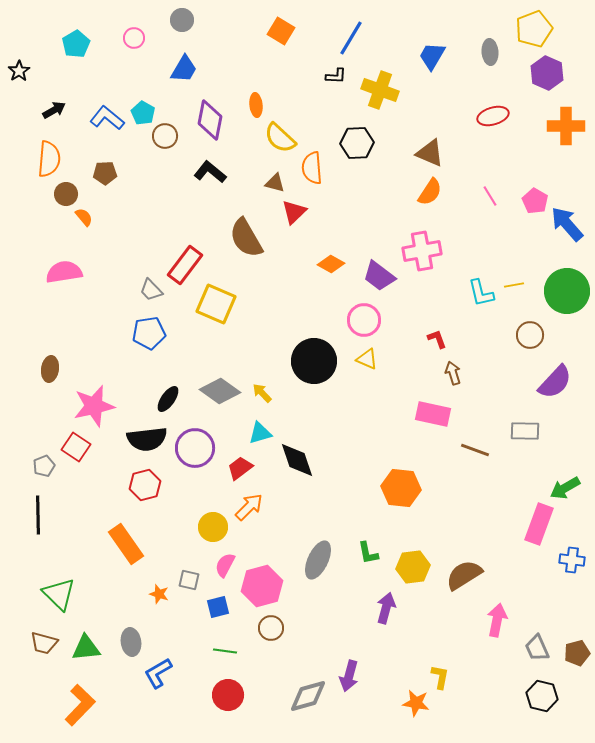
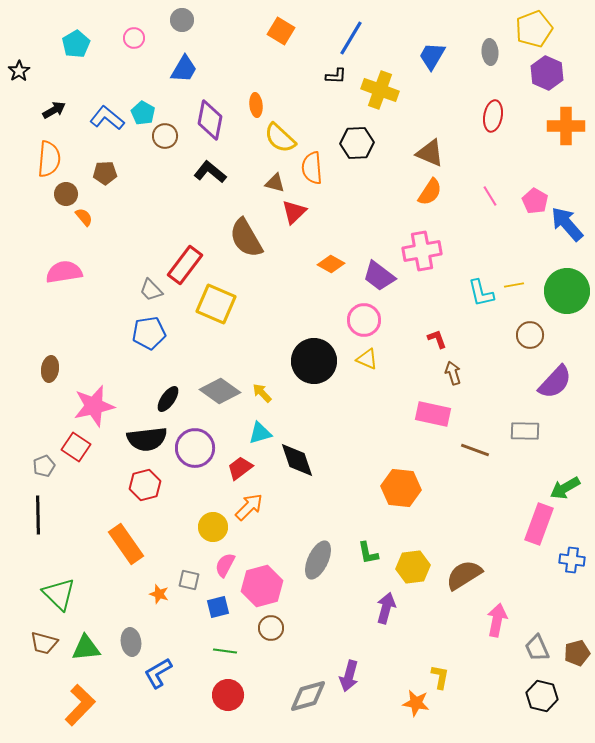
red ellipse at (493, 116): rotated 64 degrees counterclockwise
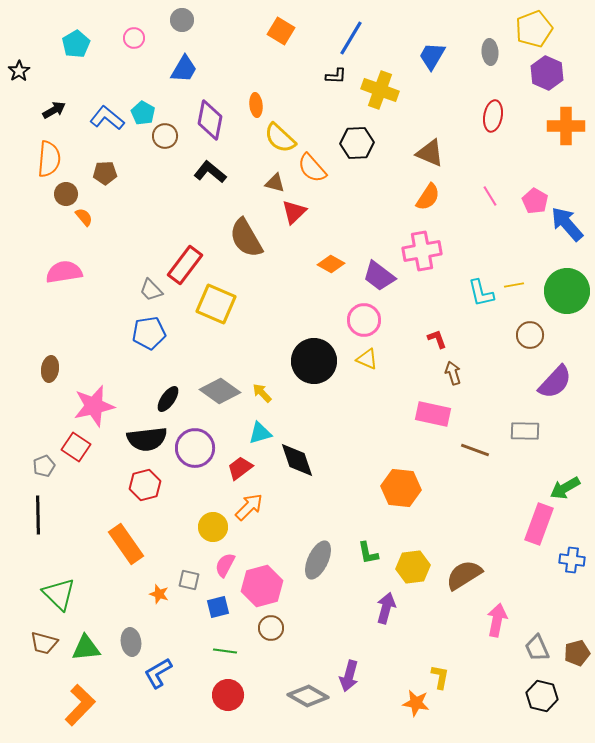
orange semicircle at (312, 168): rotated 36 degrees counterclockwise
orange semicircle at (430, 192): moved 2 px left, 5 px down
gray diamond at (308, 696): rotated 45 degrees clockwise
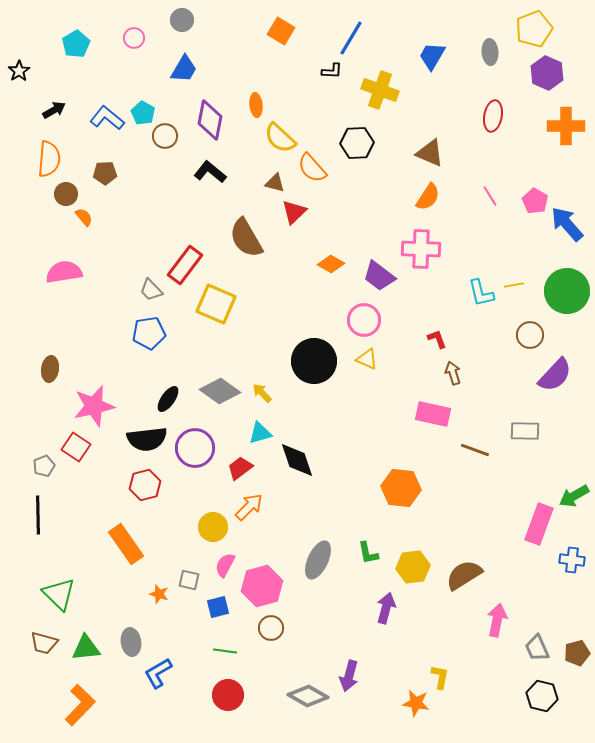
black L-shape at (336, 76): moved 4 px left, 5 px up
pink cross at (422, 251): moved 1 px left, 2 px up; rotated 12 degrees clockwise
purple semicircle at (555, 382): moved 7 px up
green arrow at (565, 488): moved 9 px right, 8 px down
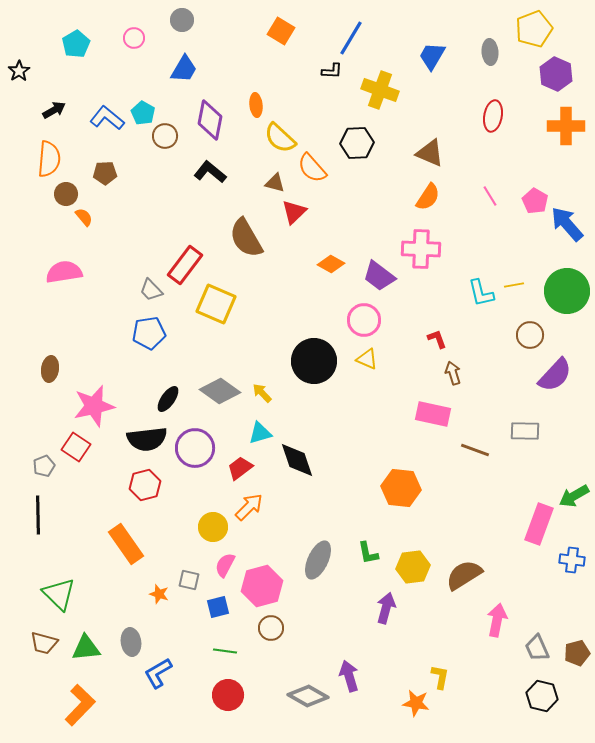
purple hexagon at (547, 73): moved 9 px right, 1 px down
purple arrow at (349, 676): rotated 148 degrees clockwise
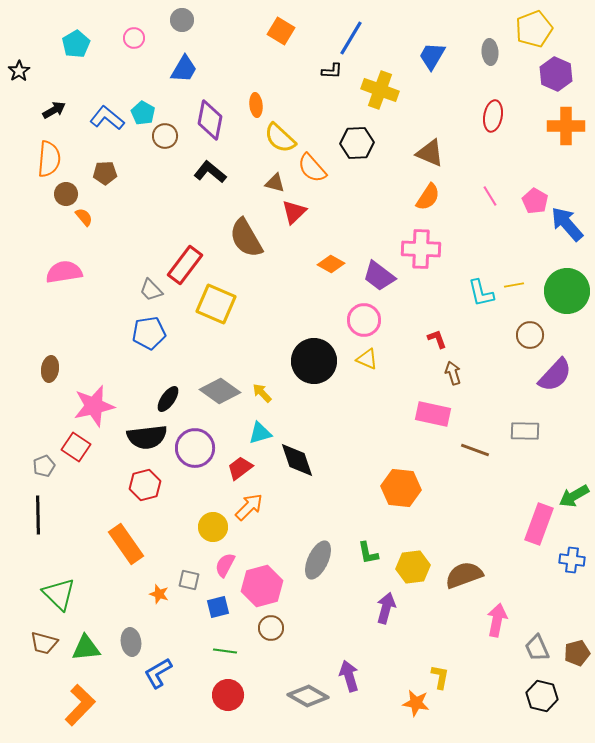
black semicircle at (147, 439): moved 2 px up
brown semicircle at (464, 575): rotated 12 degrees clockwise
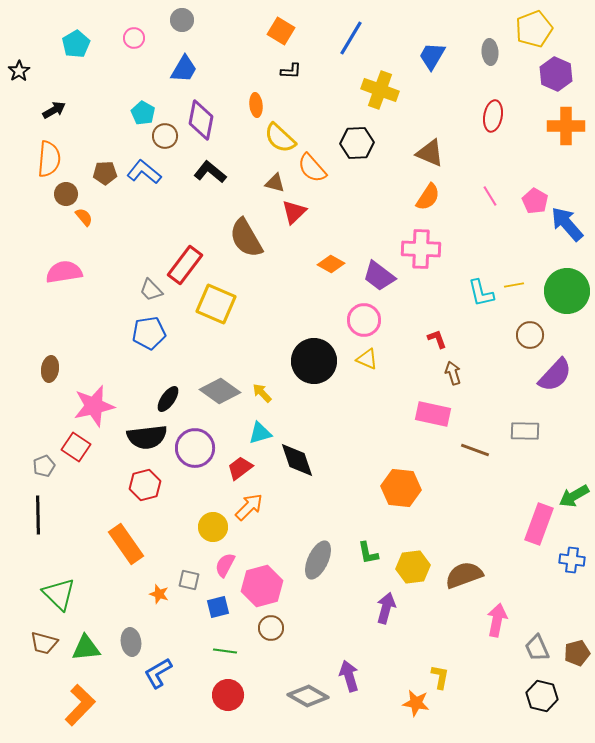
black L-shape at (332, 71): moved 41 px left
blue L-shape at (107, 118): moved 37 px right, 54 px down
purple diamond at (210, 120): moved 9 px left
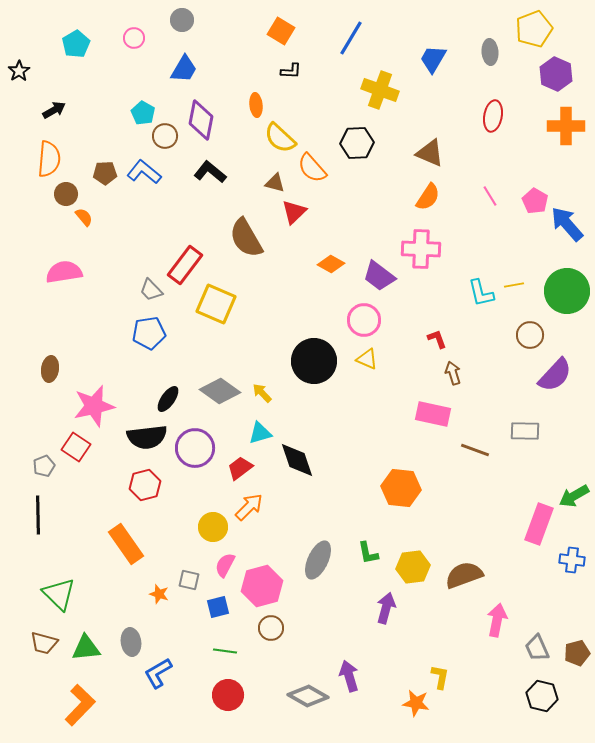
blue trapezoid at (432, 56): moved 1 px right, 3 px down
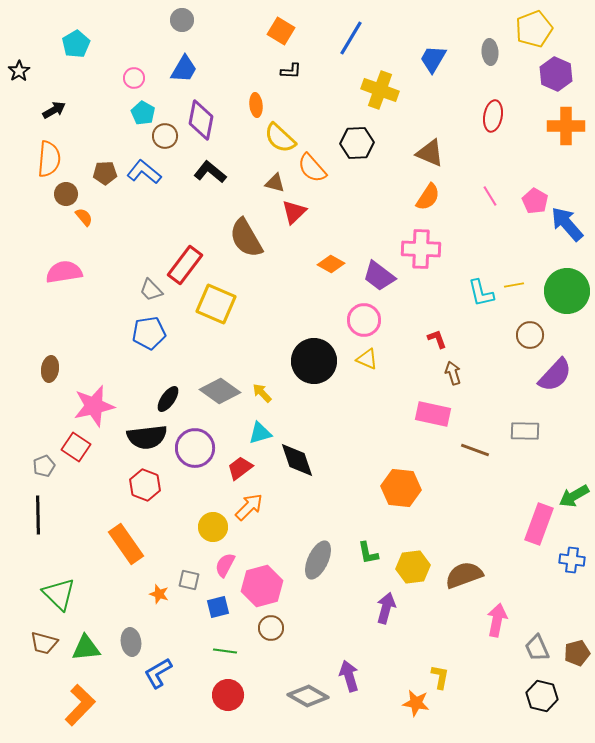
pink circle at (134, 38): moved 40 px down
red hexagon at (145, 485): rotated 24 degrees counterclockwise
